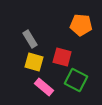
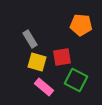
red square: rotated 24 degrees counterclockwise
yellow square: moved 3 px right
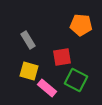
gray rectangle: moved 2 px left, 1 px down
yellow square: moved 8 px left, 9 px down
pink rectangle: moved 3 px right, 1 px down
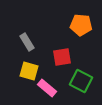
gray rectangle: moved 1 px left, 2 px down
green square: moved 5 px right, 1 px down
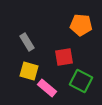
red square: moved 2 px right
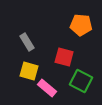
red square: rotated 24 degrees clockwise
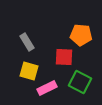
orange pentagon: moved 10 px down
red square: rotated 12 degrees counterclockwise
green square: moved 1 px left, 1 px down
pink rectangle: rotated 66 degrees counterclockwise
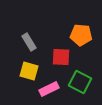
gray rectangle: moved 2 px right
red square: moved 3 px left
pink rectangle: moved 2 px right, 1 px down
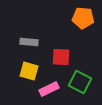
orange pentagon: moved 2 px right, 17 px up
gray rectangle: rotated 54 degrees counterclockwise
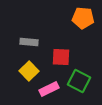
yellow square: rotated 30 degrees clockwise
green square: moved 1 px left, 1 px up
